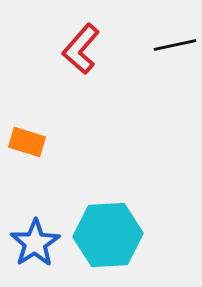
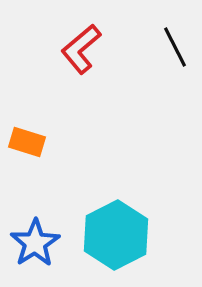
black line: moved 2 px down; rotated 75 degrees clockwise
red L-shape: rotated 9 degrees clockwise
cyan hexagon: moved 8 px right; rotated 24 degrees counterclockwise
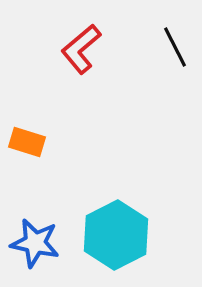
blue star: rotated 27 degrees counterclockwise
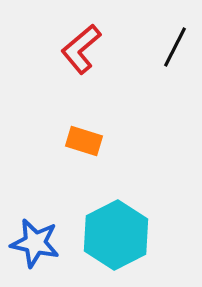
black line: rotated 54 degrees clockwise
orange rectangle: moved 57 px right, 1 px up
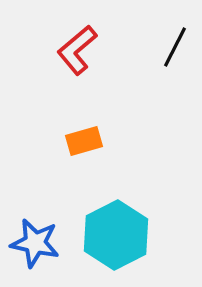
red L-shape: moved 4 px left, 1 px down
orange rectangle: rotated 33 degrees counterclockwise
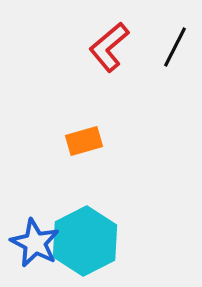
red L-shape: moved 32 px right, 3 px up
cyan hexagon: moved 31 px left, 6 px down
blue star: rotated 15 degrees clockwise
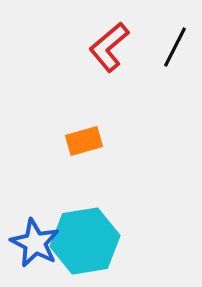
cyan hexagon: rotated 18 degrees clockwise
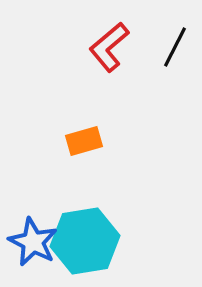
blue star: moved 2 px left, 1 px up
